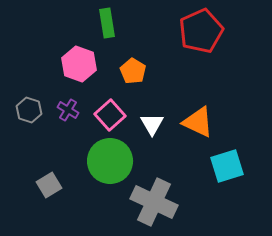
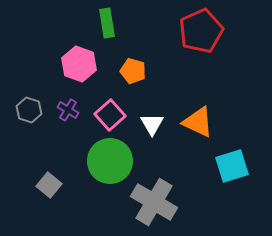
orange pentagon: rotated 15 degrees counterclockwise
cyan square: moved 5 px right
gray square: rotated 20 degrees counterclockwise
gray cross: rotated 6 degrees clockwise
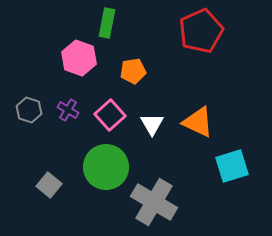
green rectangle: rotated 20 degrees clockwise
pink hexagon: moved 6 px up
orange pentagon: rotated 25 degrees counterclockwise
green circle: moved 4 px left, 6 px down
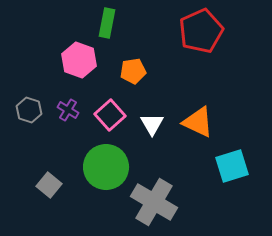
pink hexagon: moved 2 px down
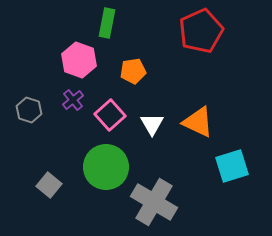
purple cross: moved 5 px right, 10 px up; rotated 20 degrees clockwise
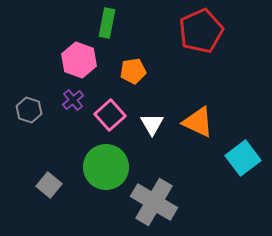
cyan square: moved 11 px right, 8 px up; rotated 20 degrees counterclockwise
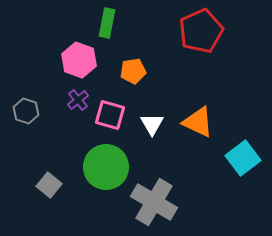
purple cross: moved 5 px right
gray hexagon: moved 3 px left, 1 px down
pink square: rotated 32 degrees counterclockwise
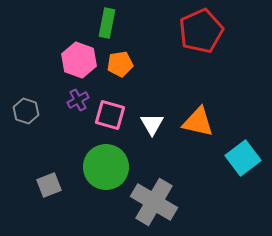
orange pentagon: moved 13 px left, 7 px up
purple cross: rotated 10 degrees clockwise
orange triangle: rotated 12 degrees counterclockwise
gray square: rotated 30 degrees clockwise
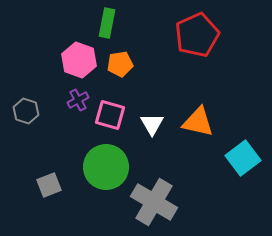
red pentagon: moved 4 px left, 4 px down
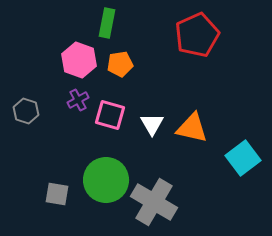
orange triangle: moved 6 px left, 6 px down
green circle: moved 13 px down
gray square: moved 8 px right, 9 px down; rotated 30 degrees clockwise
